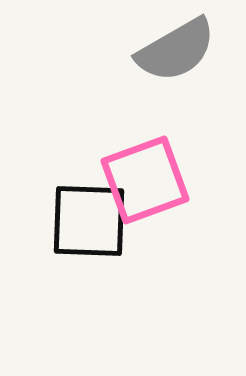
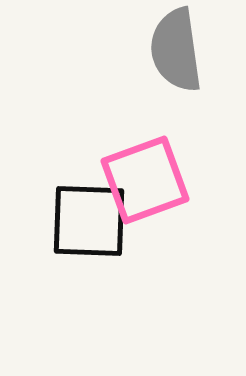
gray semicircle: rotated 112 degrees clockwise
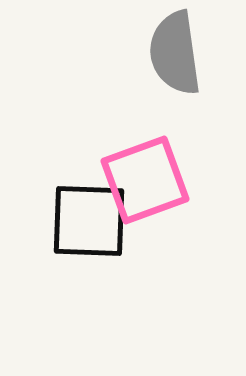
gray semicircle: moved 1 px left, 3 px down
